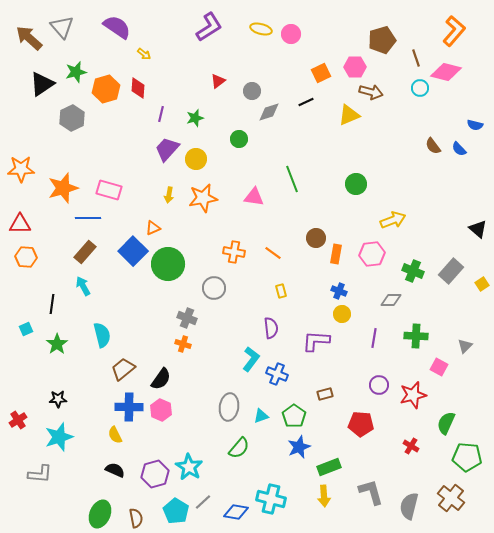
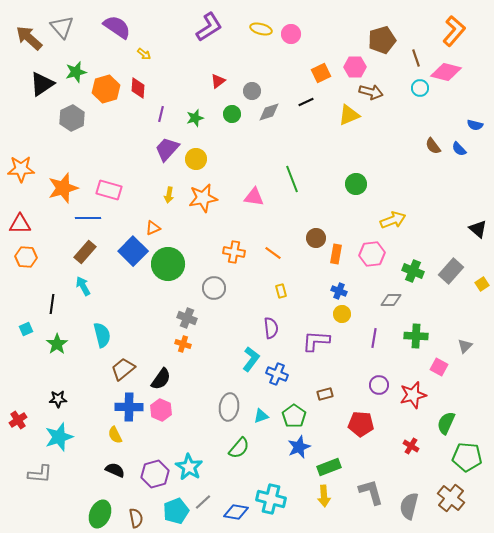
green circle at (239, 139): moved 7 px left, 25 px up
cyan pentagon at (176, 511): rotated 20 degrees clockwise
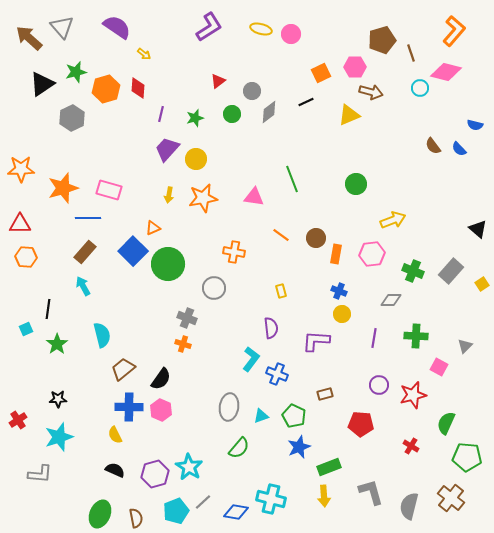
brown line at (416, 58): moved 5 px left, 5 px up
gray diamond at (269, 112): rotated 20 degrees counterclockwise
orange line at (273, 253): moved 8 px right, 18 px up
black line at (52, 304): moved 4 px left, 5 px down
green pentagon at (294, 416): rotated 10 degrees counterclockwise
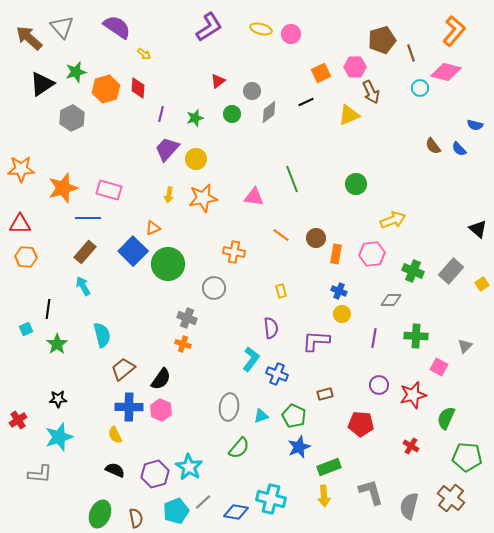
brown arrow at (371, 92): rotated 50 degrees clockwise
green semicircle at (446, 423): moved 5 px up
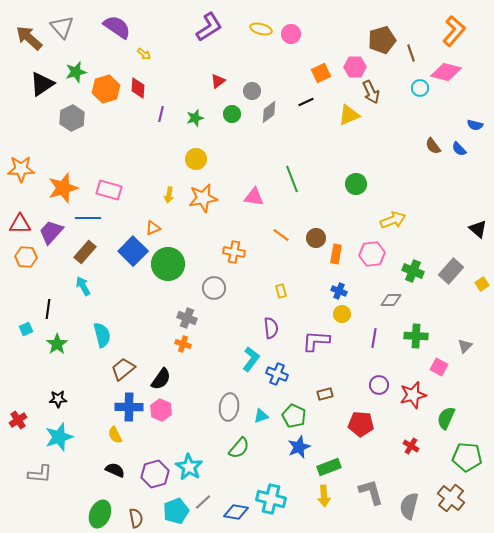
purple trapezoid at (167, 149): moved 116 px left, 83 px down
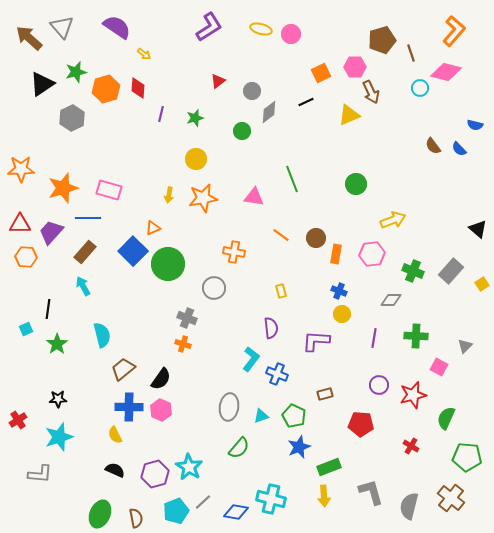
green circle at (232, 114): moved 10 px right, 17 px down
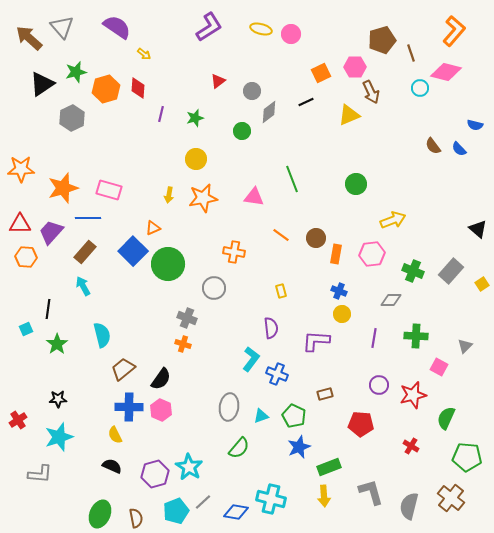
black semicircle at (115, 470): moved 3 px left, 4 px up
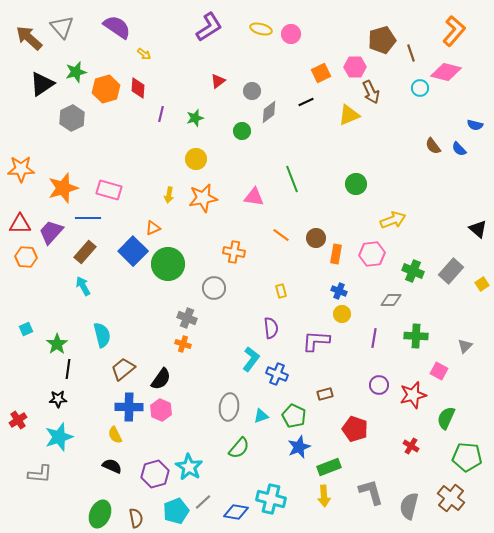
black line at (48, 309): moved 20 px right, 60 px down
pink square at (439, 367): moved 4 px down
red pentagon at (361, 424): moved 6 px left, 5 px down; rotated 15 degrees clockwise
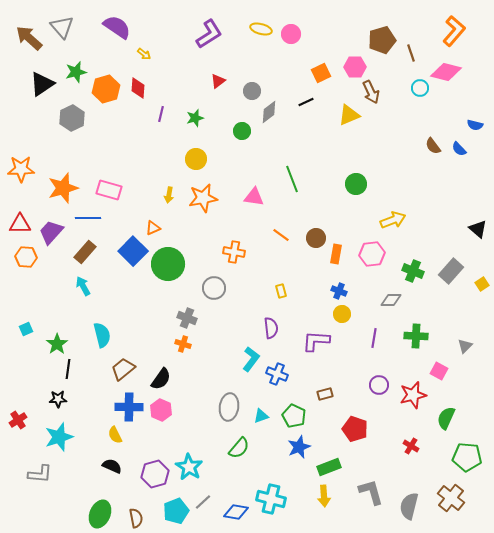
purple L-shape at (209, 27): moved 7 px down
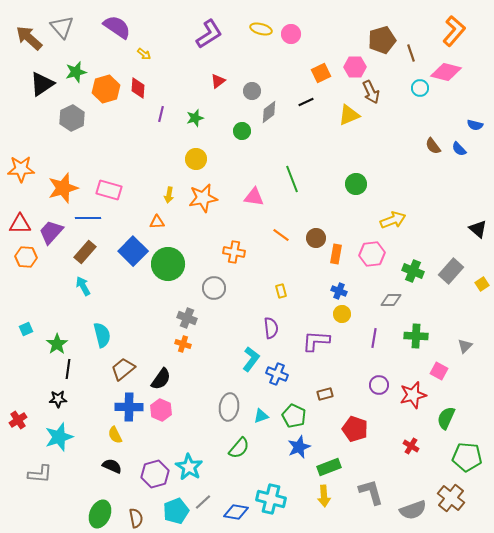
orange triangle at (153, 228): moved 4 px right, 6 px up; rotated 21 degrees clockwise
gray semicircle at (409, 506): moved 4 px right, 4 px down; rotated 124 degrees counterclockwise
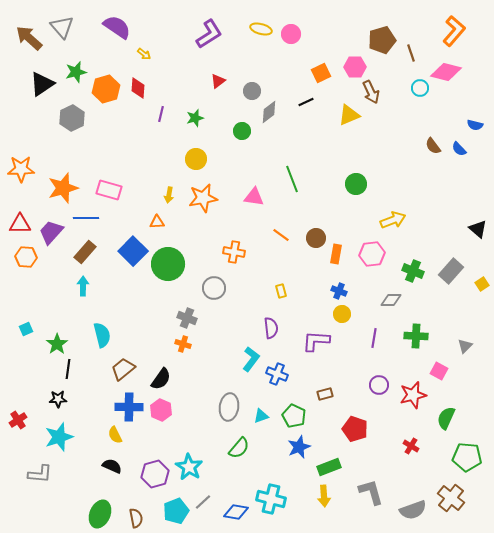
blue line at (88, 218): moved 2 px left
cyan arrow at (83, 286): rotated 30 degrees clockwise
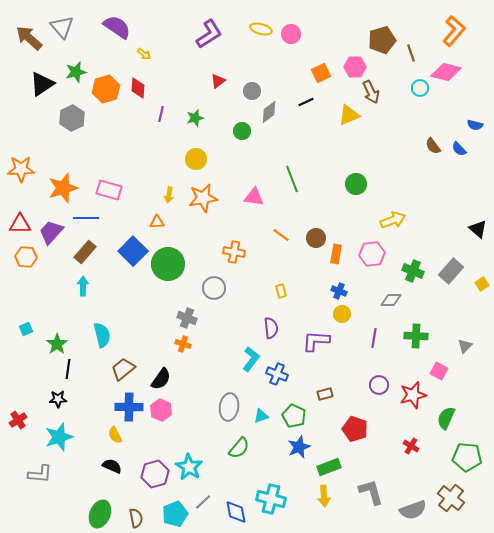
cyan pentagon at (176, 511): moved 1 px left, 3 px down
blue diamond at (236, 512): rotated 70 degrees clockwise
